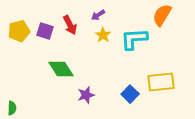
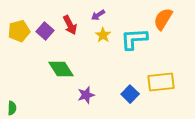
orange semicircle: moved 1 px right, 4 px down
purple square: rotated 24 degrees clockwise
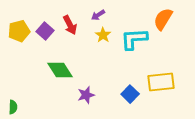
green diamond: moved 1 px left, 1 px down
green semicircle: moved 1 px right, 1 px up
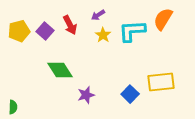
cyan L-shape: moved 2 px left, 8 px up
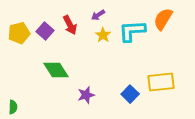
yellow pentagon: moved 2 px down
green diamond: moved 4 px left
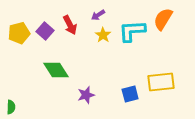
blue square: rotated 30 degrees clockwise
green semicircle: moved 2 px left
